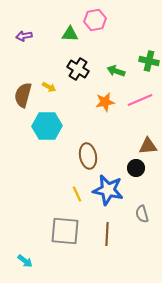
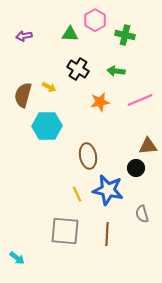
pink hexagon: rotated 20 degrees counterclockwise
green cross: moved 24 px left, 26 px up
green arrow: rotated 12 degrees counterclockwise
orange star: moved 5 px left
cyan arrow: moved 8 px left, 3 px up
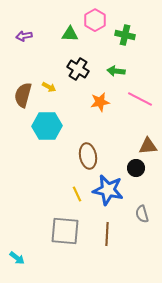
pink line: moved 1 px up; rotated 50 degrees clockwise
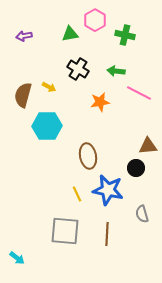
green triangle: rotated 12 degrees counterclockwise
pink line: moved 1 px left, 6 px up
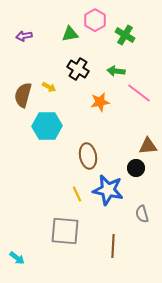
green cross: rotated 18 degrees clockwise
pink line: rotated 10 degrees clockwise
brown line: moved 6 px right, 12 px down
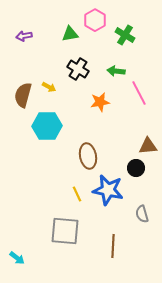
pink line: rotated 25 degrees clockwise
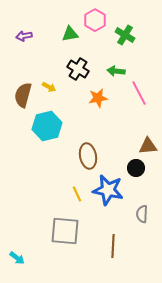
orange star: moved 2 px left, 4 px up
cyan hexagon: rotated 12 degrees counterclockwise
gray semicircle: rotated 18 degrees clockwise
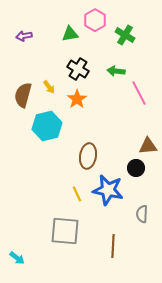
yellow arrow: rotated 24 degrees clockwise
orange star: moved 21 px left, 1 px down; rotated 24 degrees counterclockwise
brown ellipse: rotated 20 degrees clockwise
